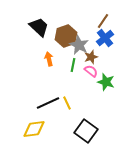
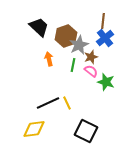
brown line: rotated 28 degrees counterclockwise
gray star: rotated 18 degrees clockwise
black square: rotated 10 degrees counterclockwise
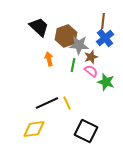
gray star: rotated 30 degrees clockwise
black line: moved 1 px left
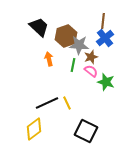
yellow diamond: rotated 30 degrees counterclockwise
